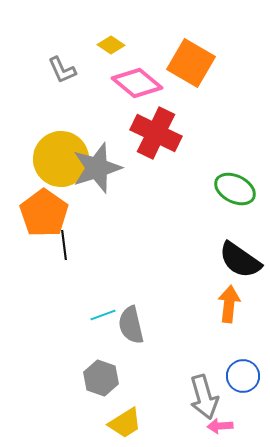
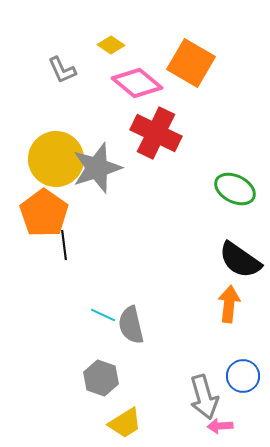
yellow circle: moved 5 px left
cyan line: rotated 45 degrees clockwise
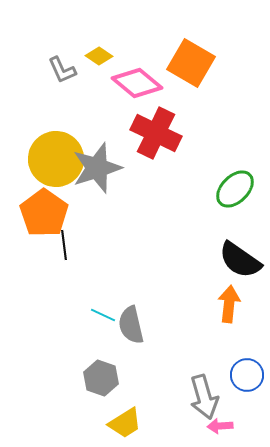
yellow diamond: moved 12 px left, 11 px down
green ellipse: rotated 72 degrees counterclockwise
blue circle: moved 4 px right, 1 px up
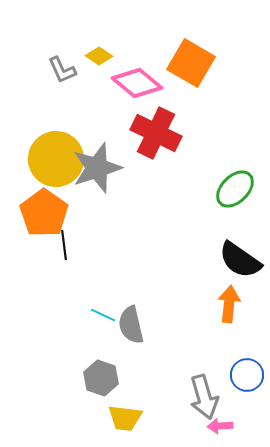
yellow trapezoid: moved 5 px up; rotated 39 degrees clockwise
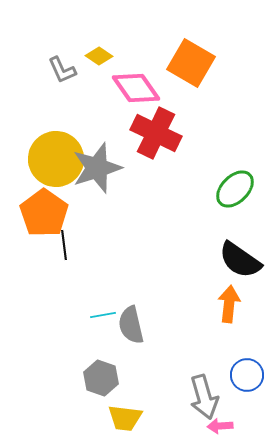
pink diamond: moved 1 px left, 5 px down; rotated 15 degrees clockwise
cyan line: rotated 35 degrees counterclockwise
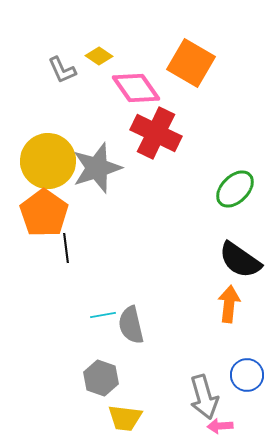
yellow circle: moved 8 px left, 2 px down
black line: moved 2 px right, 3 px down
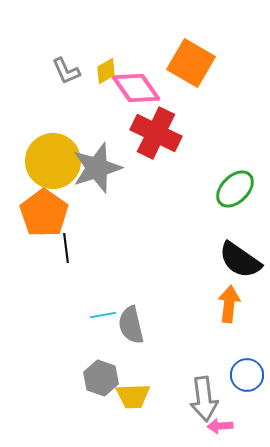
yellow diamond: moved 7 px right, 15 px down; rotated 64 degrees counterclockwise
gray L-shape: moved 4 px right, 1 px down
yellow circle: moved 5 px right
gray arrow: moved 2 px down; rotated 9 degrees clockwise
yellow trapezoid: moved 8 px right, 22 px up; rotated 9 degrees counterclockwise
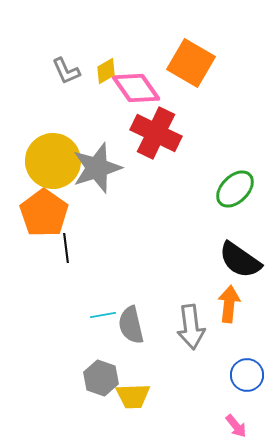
gray arrow: moved 13 px left, 72 px up
pink arrow: moved 16 px right; rotated 125 degrees counterclockwise
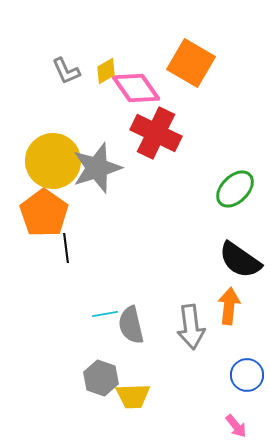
orange arrow: moved 2 px down
cyan line: moved 2 px right, 1 px up
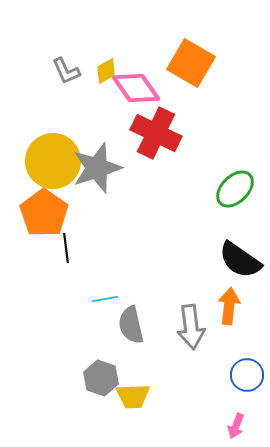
cyan line: moved 15 px up
pink arrow: rotated 60 degrees clockwise
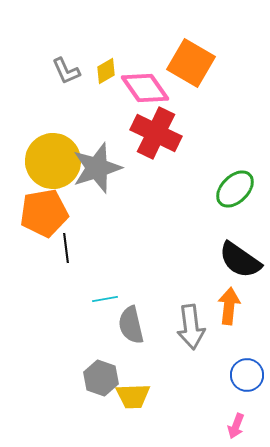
pink diamond: moved 9 px right
orange pentagon: rotated 27 degrees clockwise
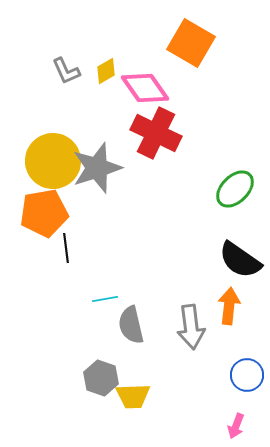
orange square: moved 20 px up
